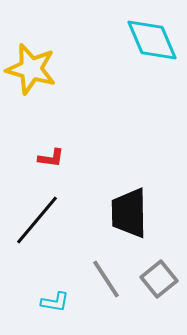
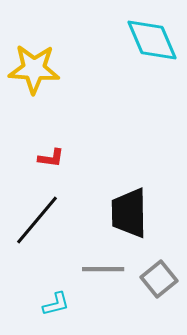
yellow star: moved 3 px right; rotated 12 degrees counterclockwise
gray line: moved 3 px left, 10 px up; rotated 57 degrees counterclockwise
cyan L-shape: moved 1 px right, 2 px down; rotated 24 degrees counterclockwise
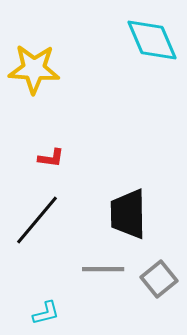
black trapezoid: moved 1 px left, 1 px down
cyan L-shape: moved 10 px left, 9 px down
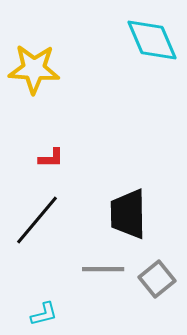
red L-shape: rotated 8 degrees counterclockwise
gray square: moved 2 px left
cyan L-shape: moved 2 px left, 1 px down
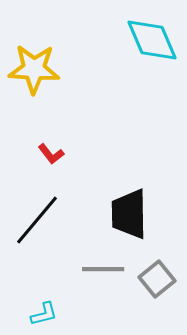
red L-shape: moved 4 px up; rotated 52 degrees clockwise
black trapezoid: moved 1 px right
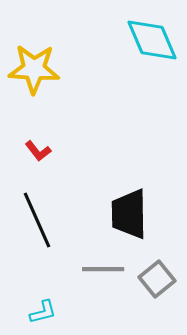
red L-shape: moved 13 px left, 3 px up
black line: rotated 64 degrees counterclockwise
cyan L-shape: moved 1 px left, 2 px up
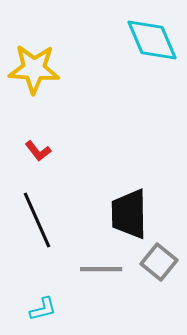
gray line: moved 2 px left
gray square: moved 2 px right, 17 px up; rotated 12 degrees counterclockwise
cyan L-shape: moved 3 px up
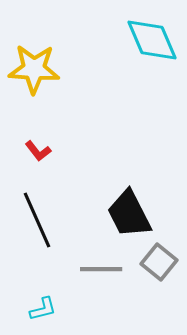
black trapezoid: rotated 26 degrees counterclockwise
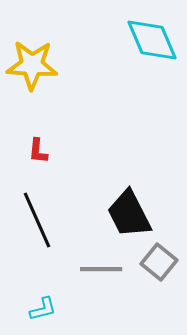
yellow star: moved 2 px left, 4 px up
red L-shape: rotated 44 degrees clockwise
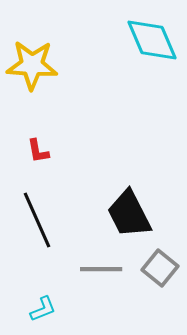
red L-shape: rotated 16 degrees counterclockwise
gray square: moved 1 px right, 6 px down
cyan L-shape: rotated 8 degrees counterclockwise
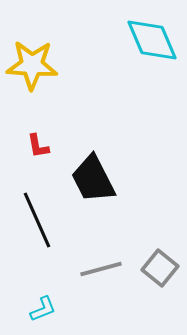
red L-shape: moved 5 px up
black trapezoid: moved 36 px left, 35 px up
gray line: rotated 15 degrees counterclockwise
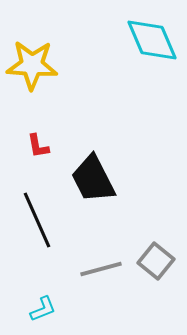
gray square: moved 4 px left, 7 px up
